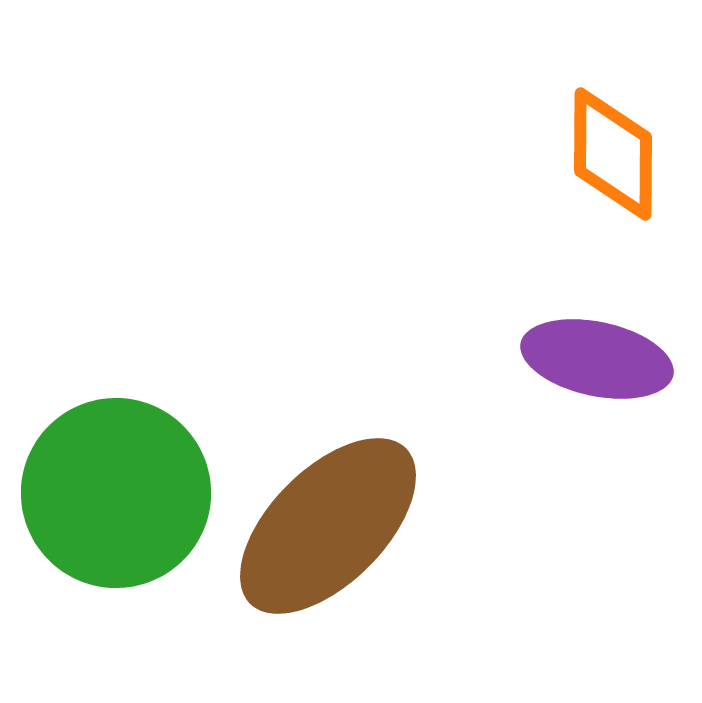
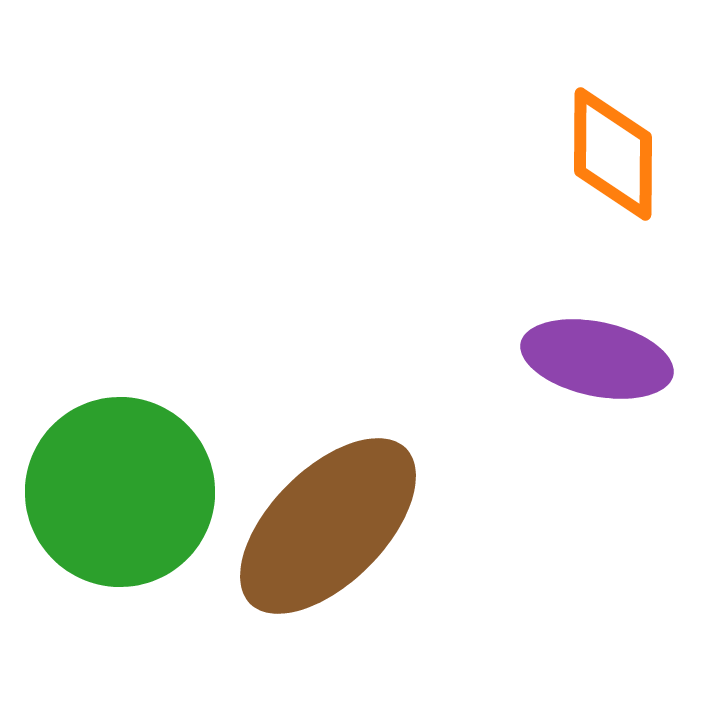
green circle: moved 4 px right, 1 px up
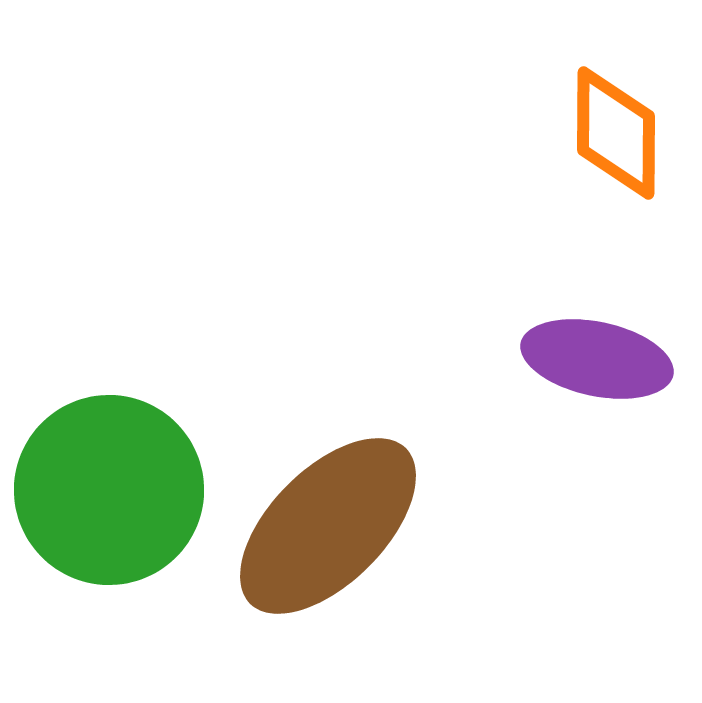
orange diamond: moved 3 px right, 21 px up
green circle: moved 11 px left, 2 px up
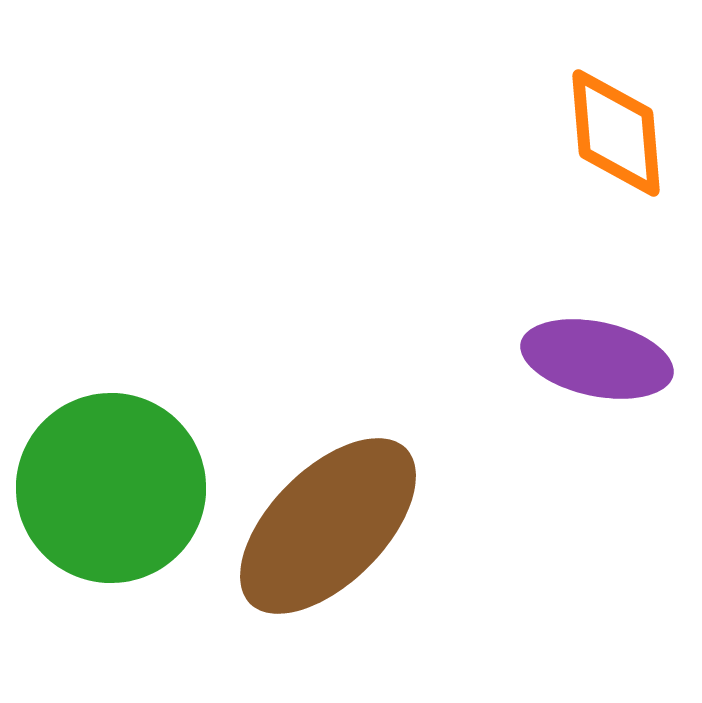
orange diamond: rotated 5 degrees counterclockwise
green circle: moved 2 px right, 2 px up
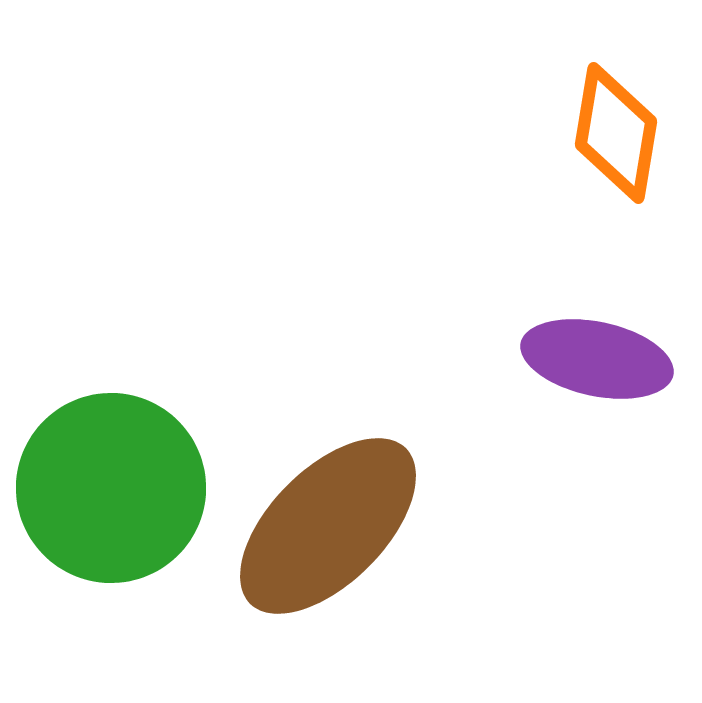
orange diamond: rotated 14 degrees clockwise
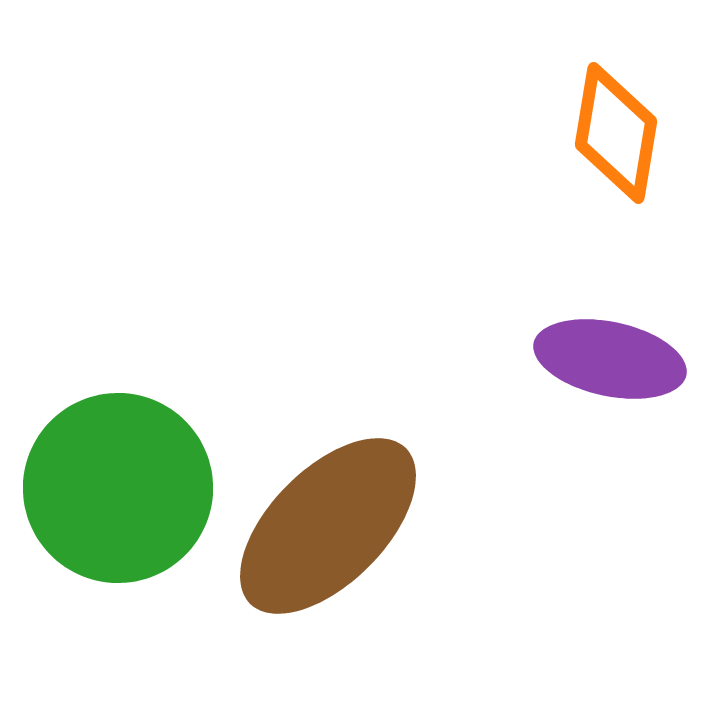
purple ellipse: moved 13 px right
green circle: moved 7 px right
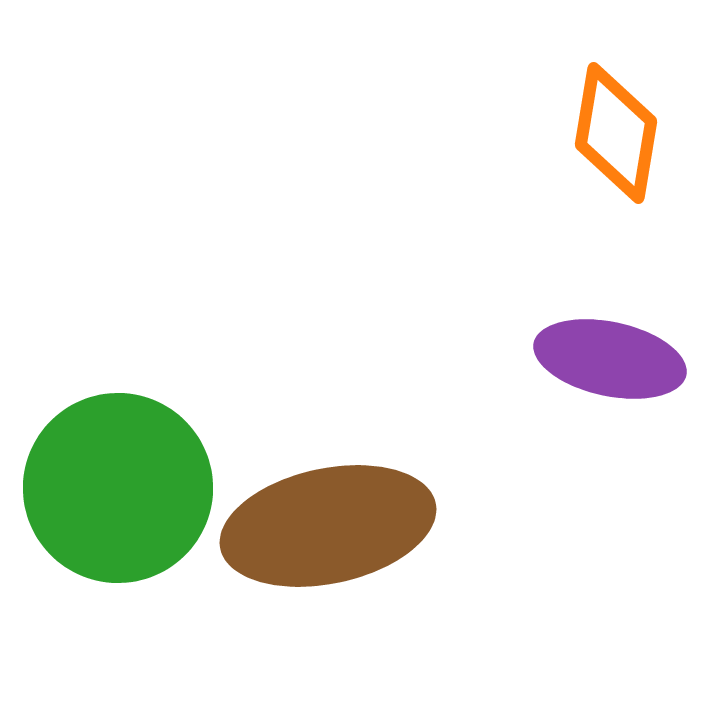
brown ellipse: rotated 33 degrees clockwise
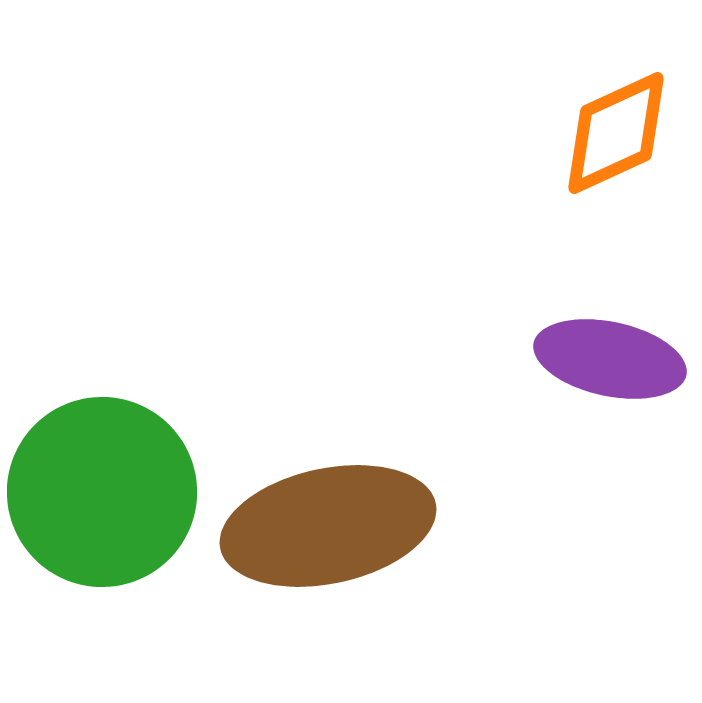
orange diamond: rotated 56 degrees clockwise
green circle: moved 16 px left, 4 px down
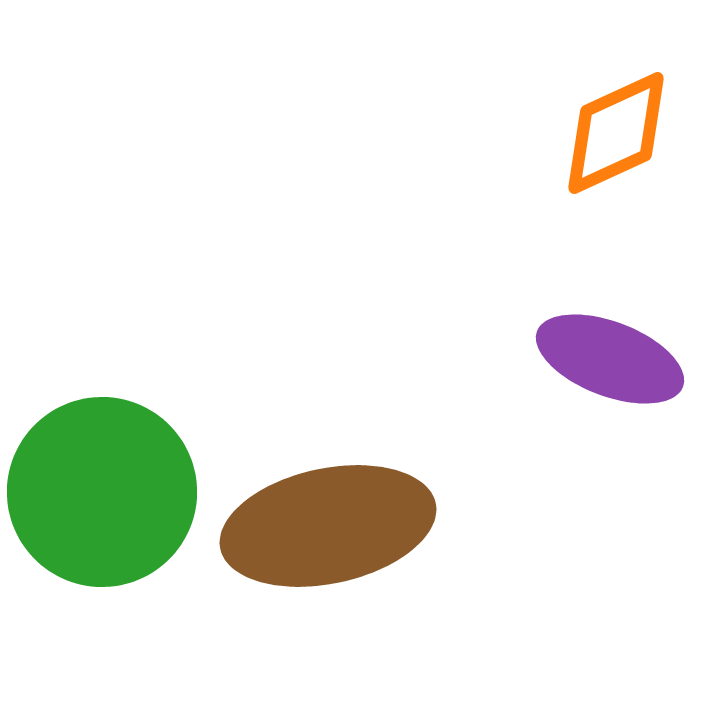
purple ellipse: rotated 9 degrees clockwise
